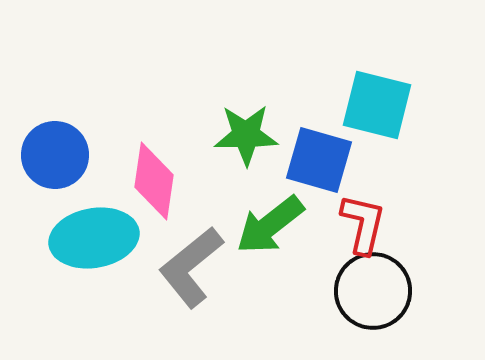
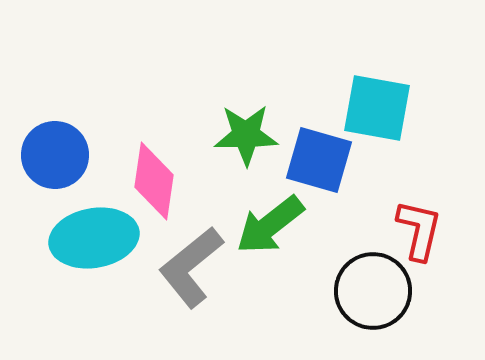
cyan square: moved 3 px down; rotated 4 degrees counterclockwise
red L-shape: moved 56 px right, 6 px down
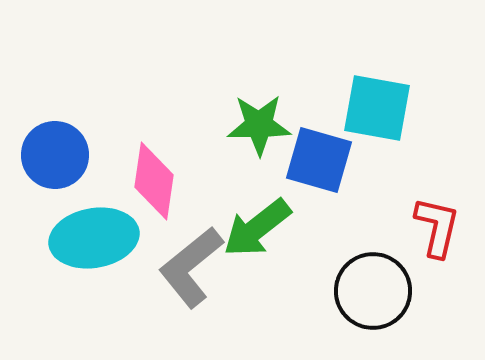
green star: moved 13 px right, 10 px up
green arrow: moved 13 px left, 3 px down
red L-shape: moved 18 px right, 3 px up
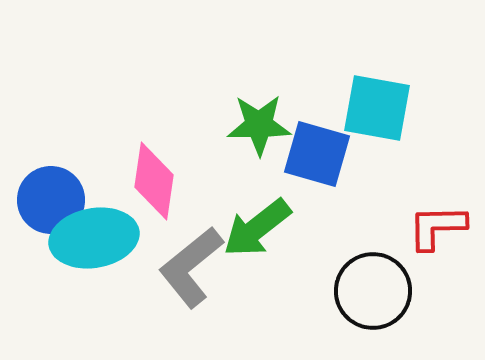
blue circle: moved 4 px left, 45 px down
blue square: moved 2 px left, 6 px up
red L-shape: rotated 104 degrees counterclockwise
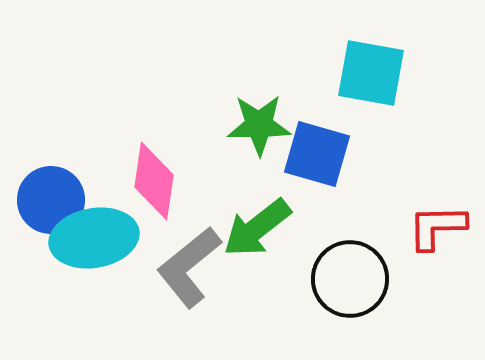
cyan square: moved 6 px left, 35 px up
gray L-shape: moved 2 px left
black circle: moved 23 px left, 12 px up
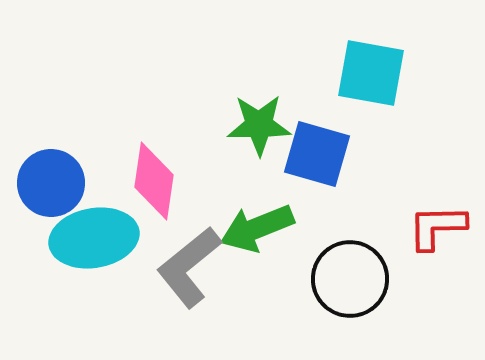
blue circle: moved 17 px up
green arrow: rotated 16 degrees clockwise
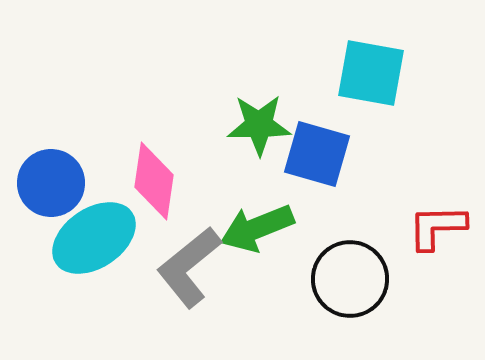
cyan ellipse: rotated 24 degrees counterclockwise
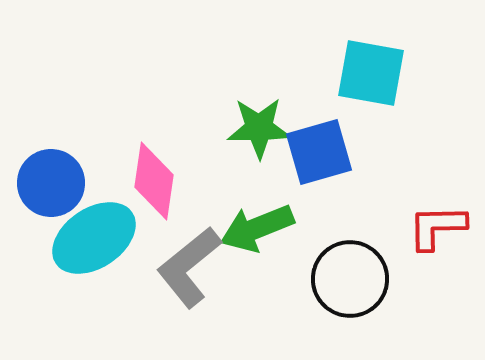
green star: moved 3 px down
blue square: moved 2 px right, 2 px up; rotated 32 degrees counterclockwise
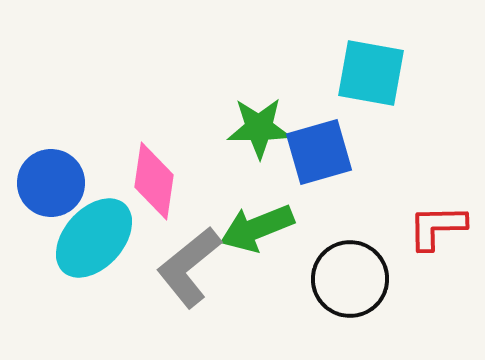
cyan ellipse: rotated 14 degrees counterclockwise
